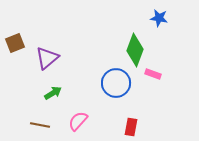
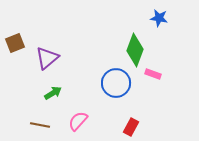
red rectangle: rotated 18 degrees clockwise
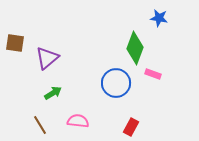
brown square: rotated 30 degrees clockwise
green diamond: moved 2 px up
pink semicircle: rotated 55 degrees clockwise
brown line: rotated 48 degrees clockwise
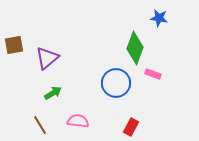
brown square: moved 1 px left, 2 px down; rotated 18 degrees counterclockwise
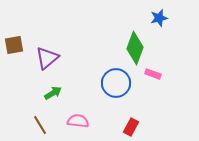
blue star: rotated 24 degrees counterclockwise
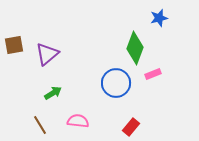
purple triangle: moved 4 px up
pink rectangle: rotated 42 degrees counterclockwise
red rectangle: rotated 12 degrees clockwise
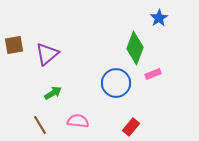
blue star: rotated 18 degrees counterclockwise
